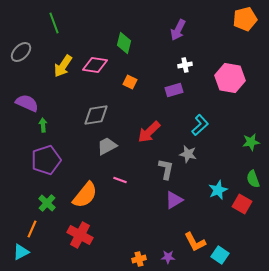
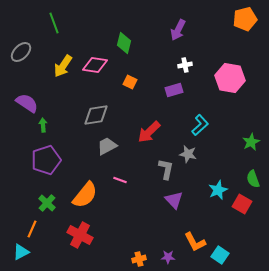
purple semicircle: rotated 10 degrees clockwise
green star: rotated 18 degrees counterclockwise
purple triangle: rotated 42 degrees counterclockwise
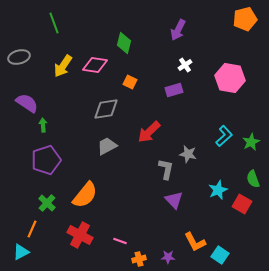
gray ellipse: moved 2 px left, 5 px down; rotated 30 degrees clockwise
white cross: rotated 24 degrees counterclockwise
gray diamond: moved 10 px right, 6 px up
cyan L-shape: moved 24 px right, 11 px down
pink line: moved 61 px down
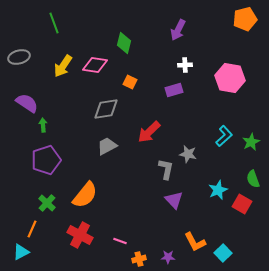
white cross: rotated 32 degrees clockwise
cyan square: moved 3 px right, 2 px up; rotated 12 degrees clockwise
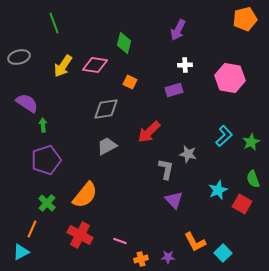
orange cross: moved 2 px right
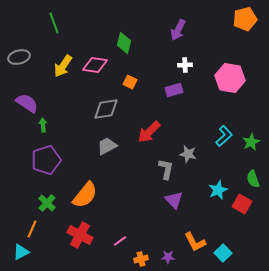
pink line: rotated 56 degrees counterclockwise
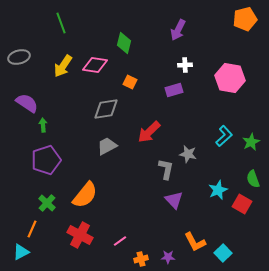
green line: moved 7 px right
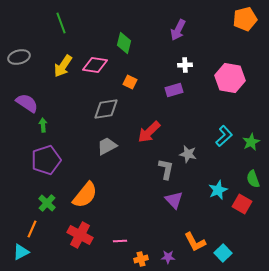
pink line: rotated 32 degrees clockwise
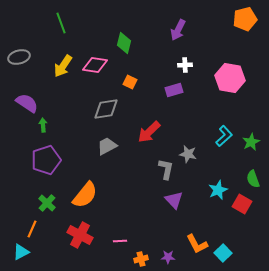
orange L-shape: moved 2 px right, 2 px down
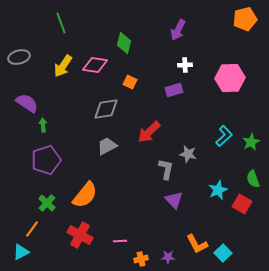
pink hexagon: rotated 12 degrees counterclockwise
orange line: rotated 12 degrees clockwise
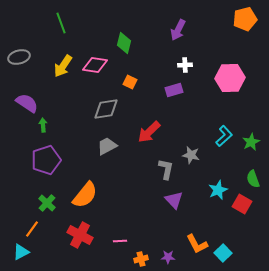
gray star: moved 3 px right, 1 px down
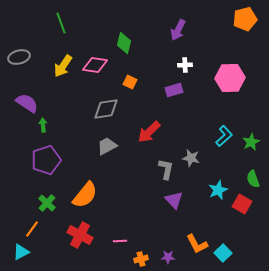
gray star: moved 3 px down
